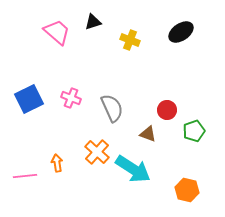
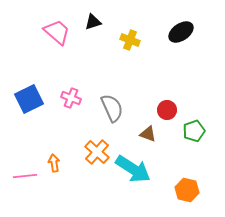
orange arrow: moved 3 px left
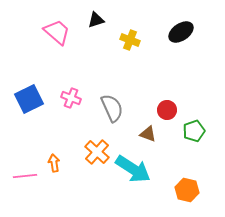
black triangle: moved 3 px right, 2 px up
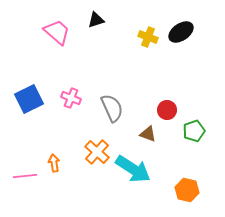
yellow cross: moved 18 px right, 3 px up
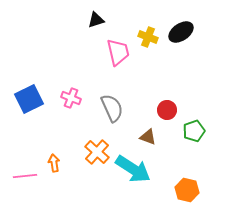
pink trapezoid: moved 61 px right, 20 px down; rotated 36 degrees clockwise
brown triangle: moved 3 px down
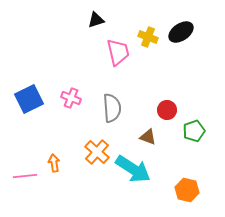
gray semicircle: rotated 20 degrees clockwise
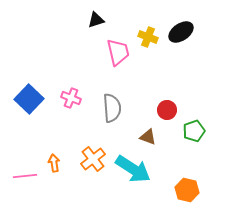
blue square: rotated 20 degrees counterclockwise
orange cross: moved 4 px left, 7 px down; rotated 10 degrees clockwise
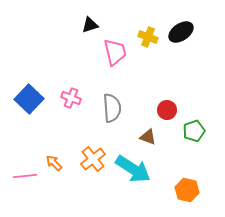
black triangle: moved 6 px left, 5 px down
pink trapezoid: moved 3 px left
orange arrow: rotated 36 degrees counterclockwise
